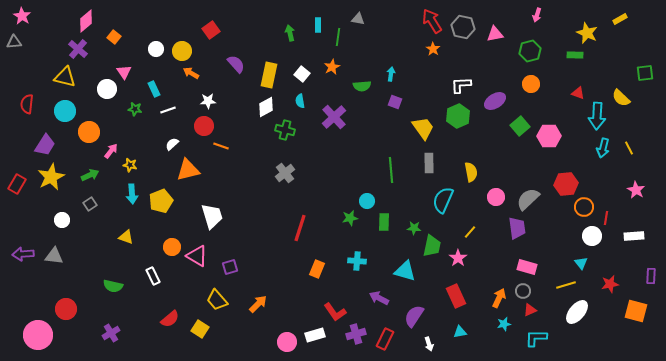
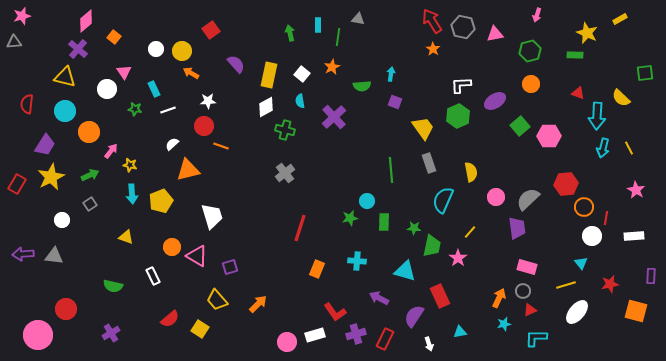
pink star at (22, 16): rotated 24 degrees clockwise
gray rectangle at (429, 163): rotated 18 degrees counterclockwise
red rectangle at (456, 296): moved 16 px left
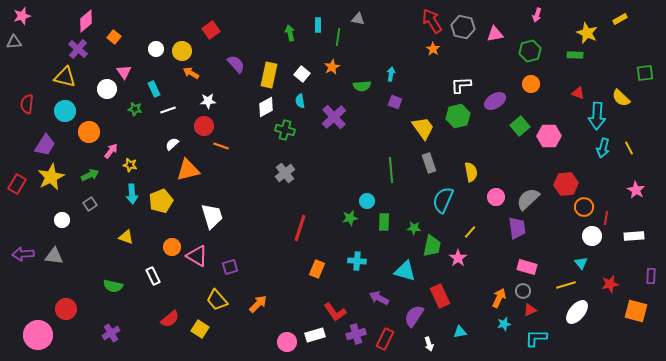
green hexagon at (458, 116): rotated 10 degrees clockwise
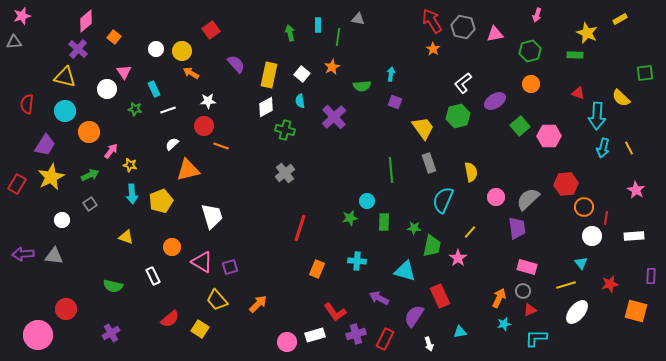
white L-shape at (461, 85): moved 2 px right, 2 px up; rotated 35 degrees counterclockwise
pink triangle at (197, 256): moved 5 px right, 6 px down
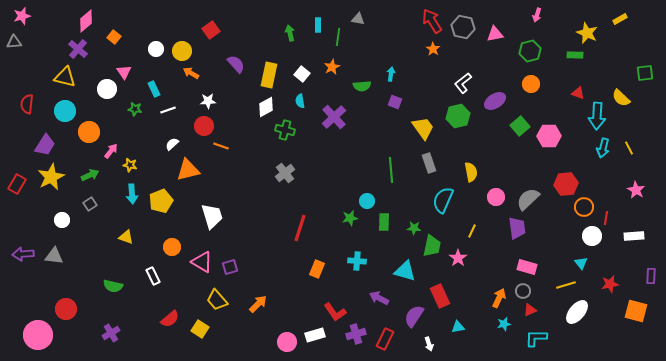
yellow line at (470, 232): moved 2 px right, 1 px up; rotated 16 degrees counterclockwise
cyan triangle at (460, 332): moved 2 px left, 5 px up
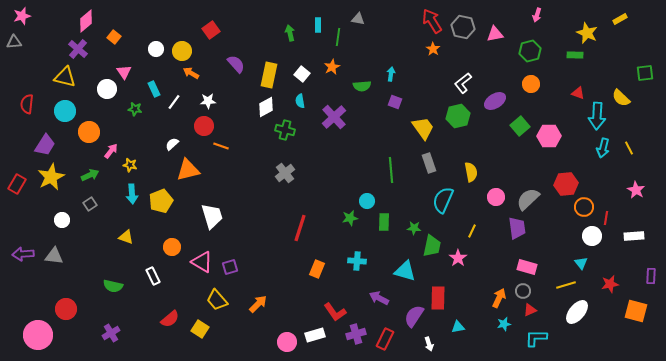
white line at (168, 110): moved 6 px right, 8 px up; rotated 35 degrees counterclockwise
red rectangle at (440, 296): moved 2 px left, 2 px down; rotated 25 degrees clockwise
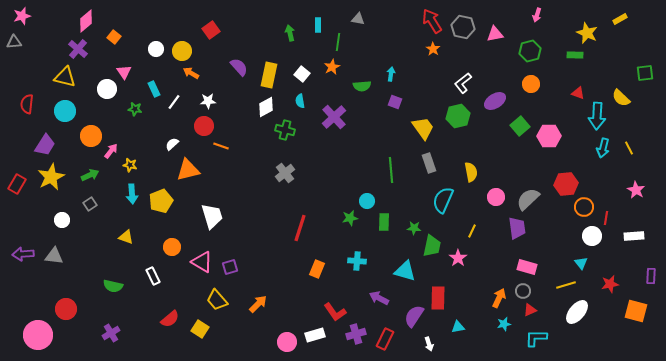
green line at (338, 37): moved 5 px down
purple semicircle at (236, 64): moved 3 px right, 3 px down
orange circle at (89, 132): moved 2 px right, 4 px down
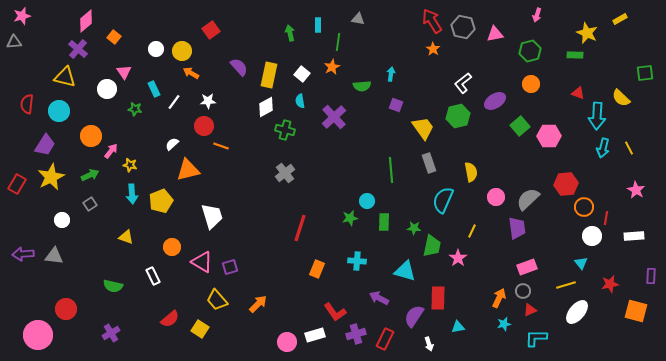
purple square at (395, 102): moved 1 px right, 3 px down
cyan circle at (65, 111): moved 6 px left
pink rectangle at (527, 267): rotated 36 degrees counterclockwise
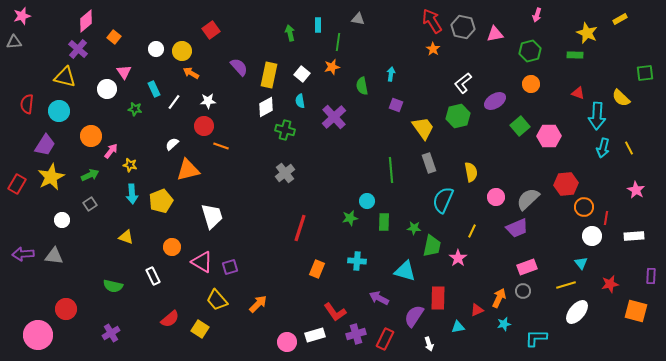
orange star at (332, 67): rotated 14 degrees clockwise
green semicircle at (362, 86): rotated 84 degrees clockwise
purple trapezoid at (517, 228): rotated 75 degrees clockwise
red triangle at (530, 310): moved 53 px left
